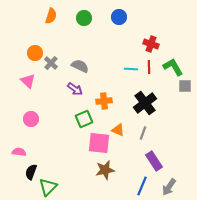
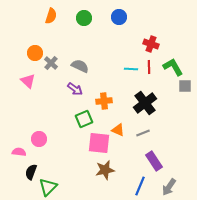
pink circle: moved 8 px right, 20 px down
gray line: rotated 48 degrees clockwise
blue line: moved 2 px left
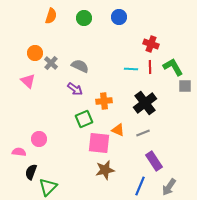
red line: moved 1 px right
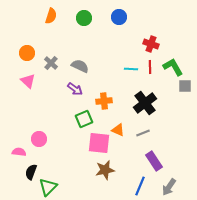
orange circle: moved 8 px left
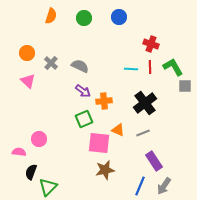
purple arrow: moved 8 px right, 2 px down
gray arrow: moved 5 px left, 1 px up
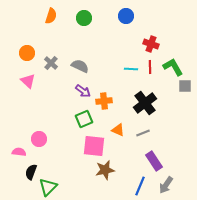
blue circle: moved 7 px right, 1 px up
pink square: moved 5 px left, 3 px down
gray arrow: moved 2 px right, 1 px up
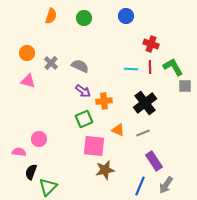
pink triangle: rotated 28 degrees counterclockwise
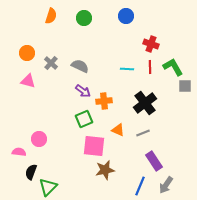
cyan line: moved 4 px left
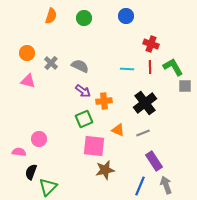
gray arrow: rotated 126 degrees clockwise
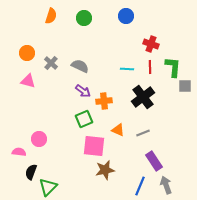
green L-shape: rotated 35 degrees clockwise
black cross: moved 2 px left, 6 px up
